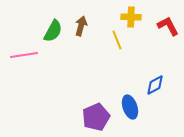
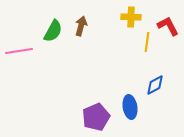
yellow line: moved 30 px right, 2 px down; rotated 30 degrees clockwise
pink line: moved 5 px left, 4 px up
blue ellipse: rotated 10 degrees clockwise
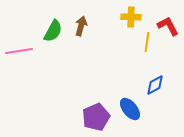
blue ellipse: moved 2 px down; rotated 30 degrees counterclockwise
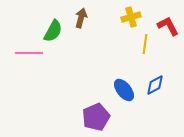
yellow cross: rotated 18 degrees counterclockwise
brown arrow: moved 8 px up
yellow line: moved 2 px left, 2 px down
pink line: moved 10 px right, 2 px down; rotated 8 degrees clockwise
blue ellipse: moved 6 px left, 19 px up
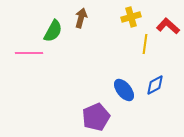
red L-shape: rotated 20 degrees counterclockwise
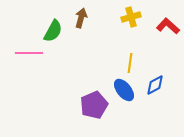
yellow line: moved 15 px left, 19 px down
purple pentagon: moved 2 px left, 12 px up
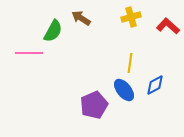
brown arrow: rotated 72 degrees counterclockwise
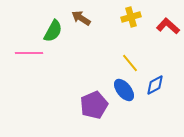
yellow line: rotated 48 degrees counterclockwise
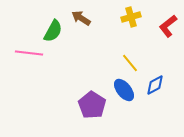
red L-shape: rotated 80 degrees counterclockwise
pink line: rotated 8 degrees clockwise
purple pentagon: moved 2 px left; rotated 16 degrees counterclockwise
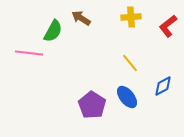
yellow cross: rotated 12 degrees clockwise
blue diamond: moved 8 px right, 1 px down
blue ellipse: moved 3 px right, 7 px down
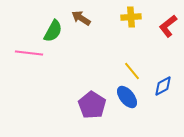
yellow line: moved 2 px right, 8 px down
